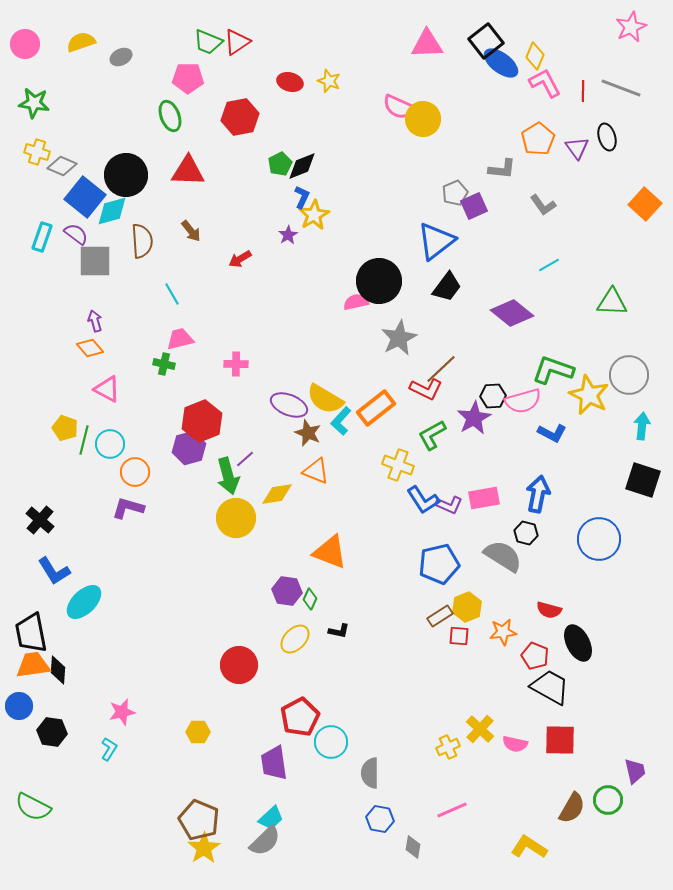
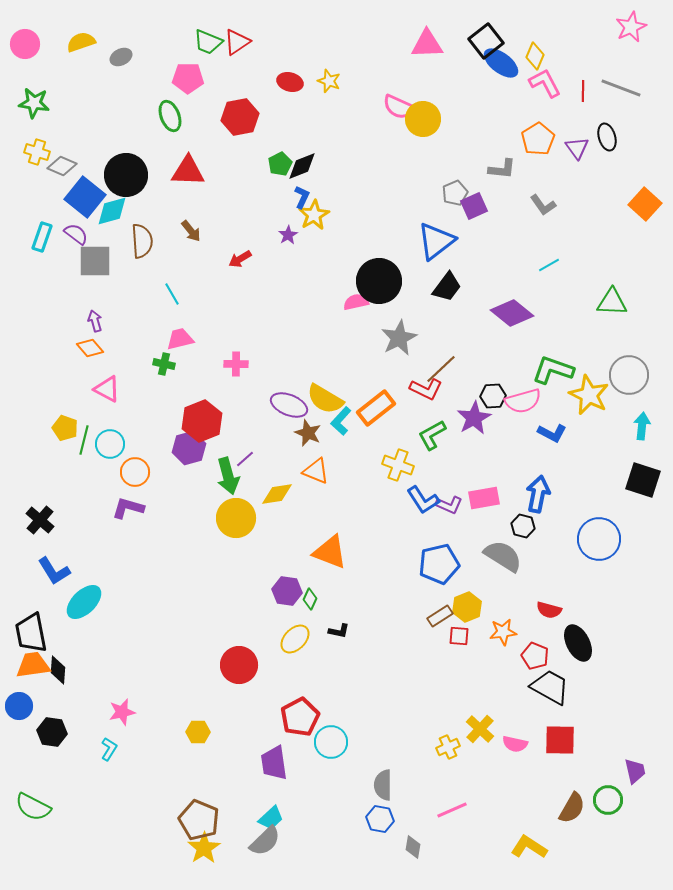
black hexagon at (526, 533): moved 3 px left, 7 px up
gray semicircle at (370, 773): moved 13 px right, 12 px down
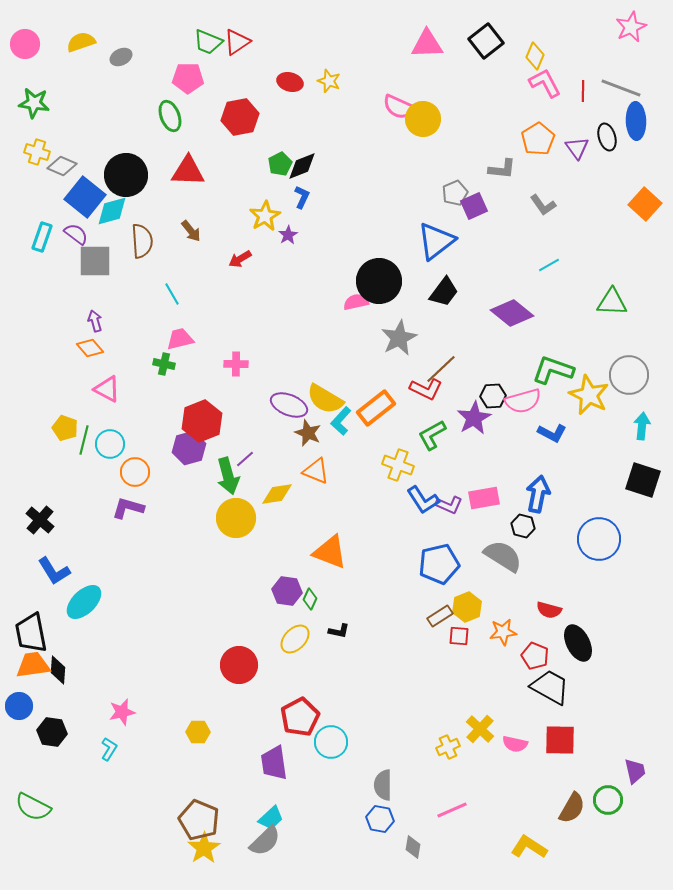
blue ellipse at (501, 63): moved 135 px right, 58 px down; rotated 51 degrees clockwise
yellow star at (314, 215): moved 49 px left, 1 px down
black trapezoid at (447, 287): moved 3 px left, 5 px down
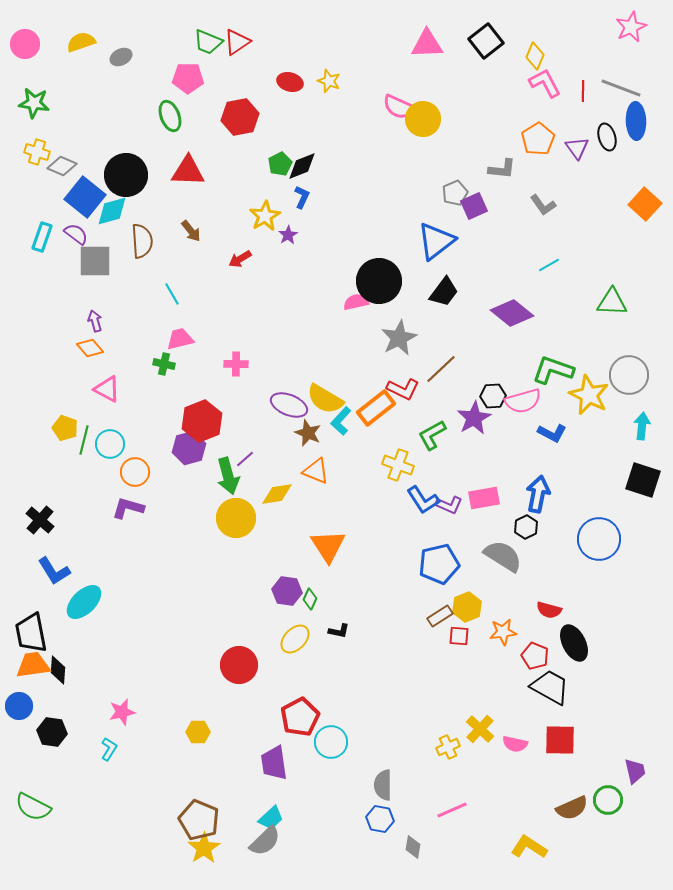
red L-shape at (426, 389): moved 23 px left
black hexagon at (523, 526): moved 3 px right, 1 px down; rotated 20 degrees clockwise
orange triangle at (330, 552): moved 2 px left, 6 px up; rotated 36 degrees clockwise
black ellipse at (578, 643): moved 4 px left
brown semicircle at (572, 808): rotated 36 degrees clockwise
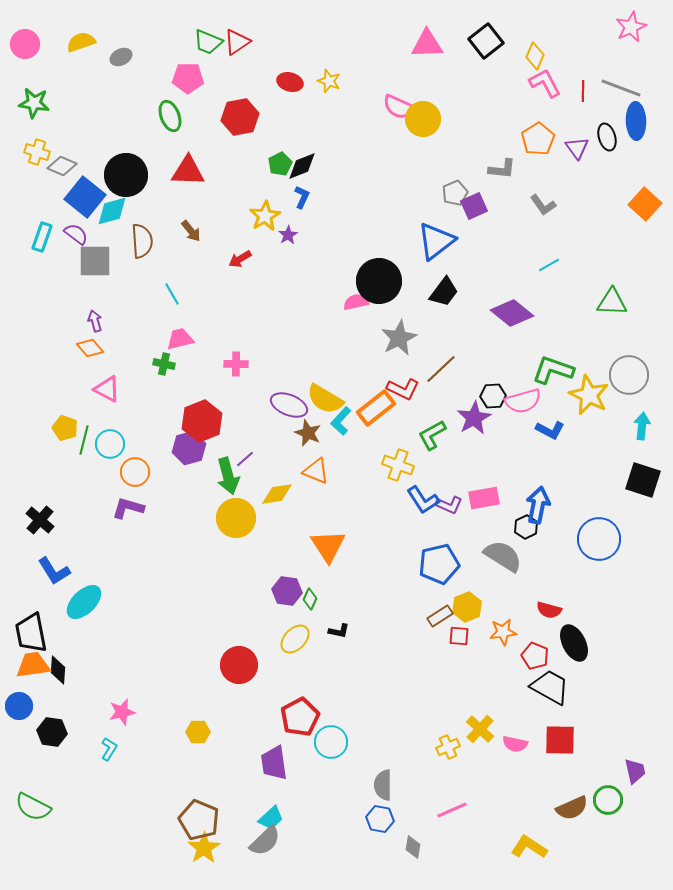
blue L-shape at (552, 433): moved 2 px left, 3 px up
blue arrow at (538, 494): moved 11 px down
